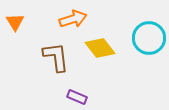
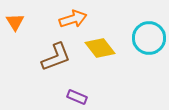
brown L-shape: rotated 76 degrees clockwise
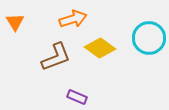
yellow diamond: rotated 16 degrees counterclockwise
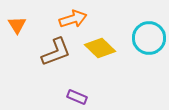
orange triangle: moved 2 px right, 3 px down
yellow diamond: rotated 8 degrees clockwise
brown L-shape: moved 5 px up
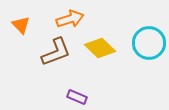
orange arrow: moved 3 px left
orange triangle: moved 4 px right; rotated 12 degrees counterclockwise
cyan circle: moved 5 px down
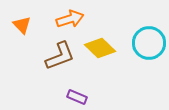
orange triangle: moved 1 px right
brown L-shape: moved 4 px right, 4 px down
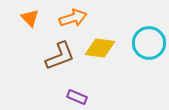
orange arrow: moved 3 px right, 1 px up
orange triangle: moved 8 px right, 7 px up
yellow diamond: rotated 36 degrees counterclockwise
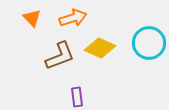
orange triangle: moved 2 px right
yellow diamond: rotated 16 degrees clockwise
purple rectangle: rotated 60 degrees clockwise
